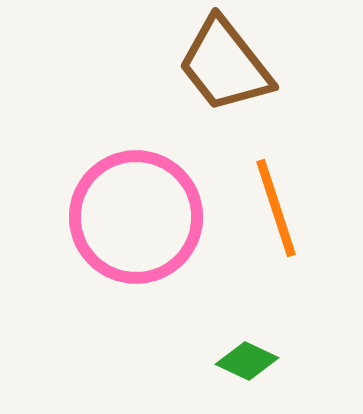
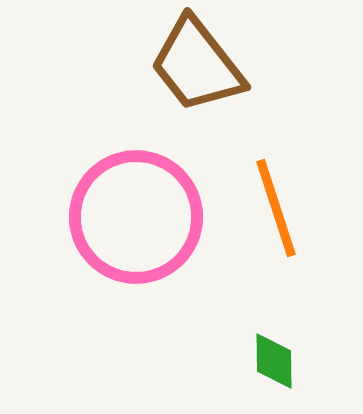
brown trapezoid: moved 28 px left
green diamond: moved 27 px right; rotated 64 degrees clockwise
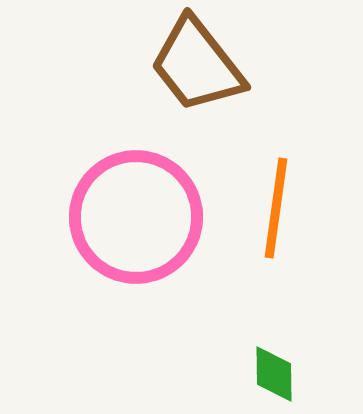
orange line: rotated 26 degrees clockwise
green diamond: moved 13 px down
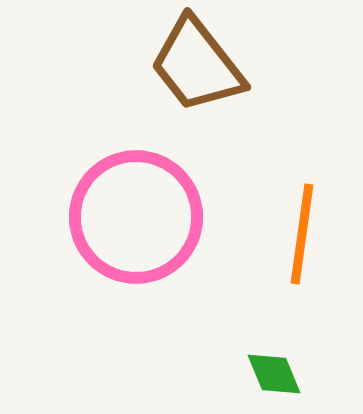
orange line: moved 26 px right, 26 px down
green diamond: rotated 22 degrees counterclockwise
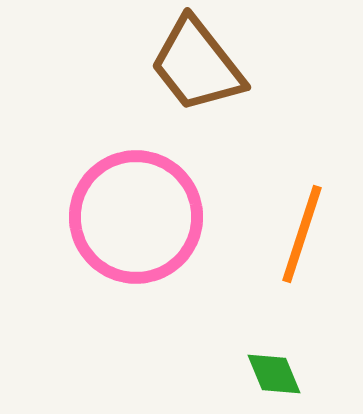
orange line: rotated 10 degrees clockwise
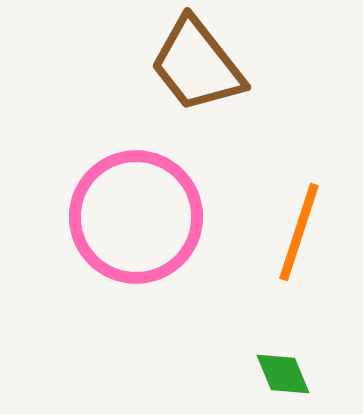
orange line: moved 3 px left, 2 px up
green diamond: moved 9 px right
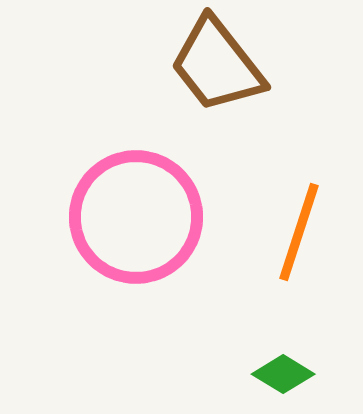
brown trapezoid: moved 20 px right
green diamond: rotated 36 degrees counterclockwise
